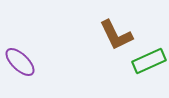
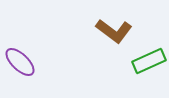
brown L-shape: moved 2 px left, 4 px up; rotated 27 degrees counterclockwise
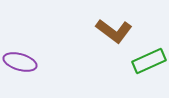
purple ellipse: rotated 28 degrees counterclockwise
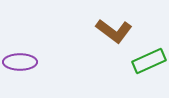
purple ellipse: rotated 16 degrees counterclockwise
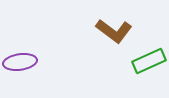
purple ellipse: rotated 8 degrees counterclockwise
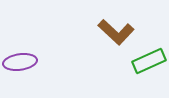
brown L-shape: moved 2 px right, 1 px down; rotated 6 degrees clockwise
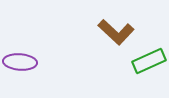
purple ellipse: rotated 12 degrees clockwise
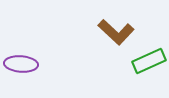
purple ellipse: moved 1 px right, 2 px down
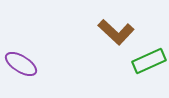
purple ellipse: rotated 28 degrees clockwise
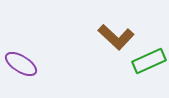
brown L-shape: moved 5 px down
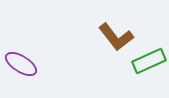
brown L-shape: rotated 9 degrees clockwise
